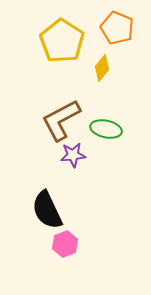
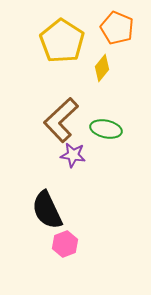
brown L-shape: rotated 15 degrees counterclockwise
purple star: rotated 15 degrees clockwise
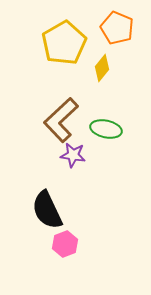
yellow pentagon: moved 2 px right, 2 px down; rotated 9 degrees clockwise
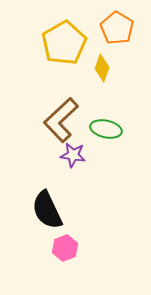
orange pentagon: rotated 8 degrees clockwise
yellow diamond: rotated 20 degrees counterclockwise
pink hexagon: moved 4 px down
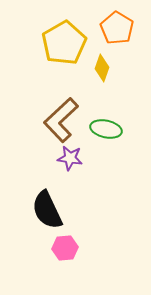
purple star: moved 3 px left, 3 px down
pink hexagon: rotated 15 degrees clockwise
